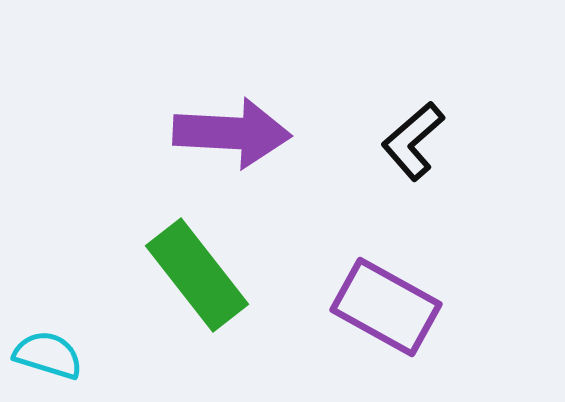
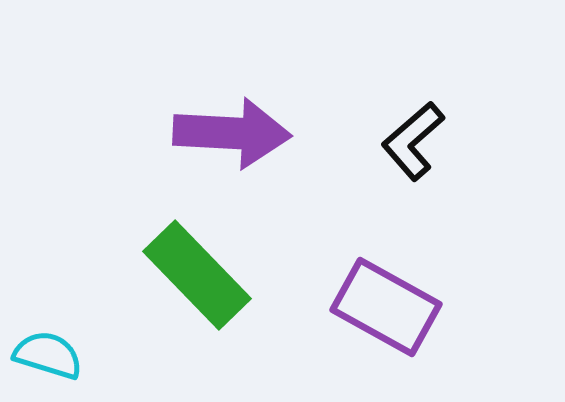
green rectangle: rotated 6 degrees counterclockwise
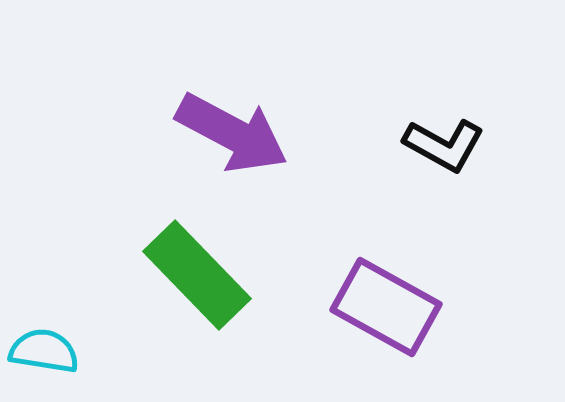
purple arrow: rotated 25 degrees clockwise
black L-shape: moved 31 px right, 4 px down; rotated 110 degrees counterclockwise
cyan semicircle: moved 4 px left, 4 px up; rotated 8 degrees counterclockwise
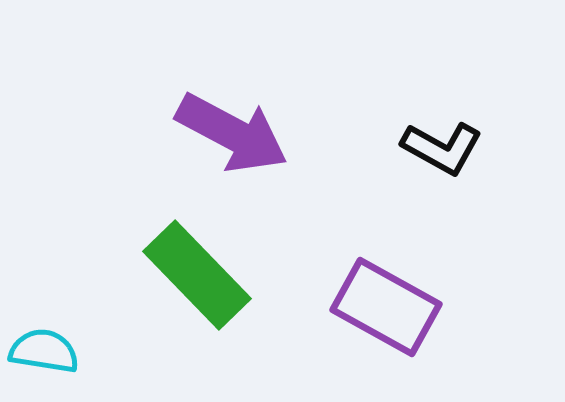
black L-shape: moved 2 px left, 3 px down
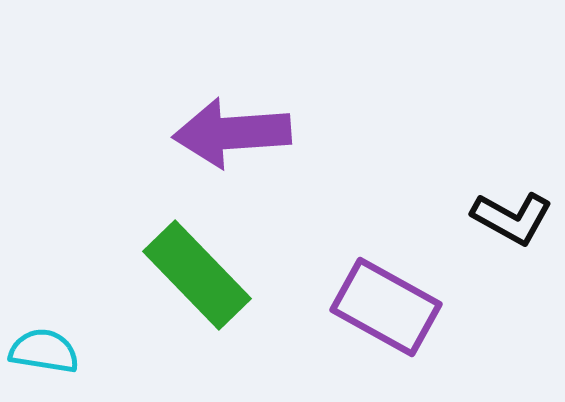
purple arrow: rotated 148 degrees clockwise
black L-shape: moved 70 px right, 70 px down
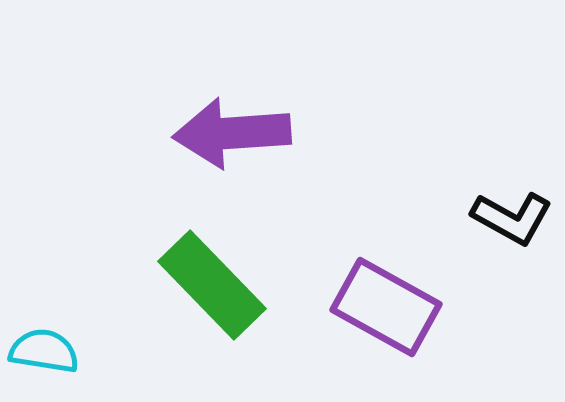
green rectangle: moved 15 px right, 10 px down
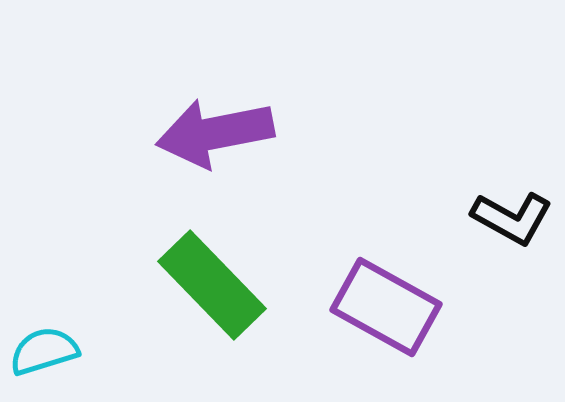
purple arrow: moved 17 px left; rotated 7 degrees counterclockwise
cyan semicircle: rotated 26 degrees counterclockwise
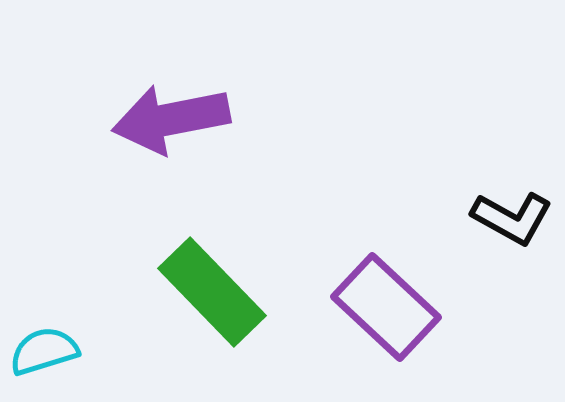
purple arrow: moved 44 px left, 14 px up
green rectangle: moved 7 px down
purple rectangle: rotated 14 degrees clockwise
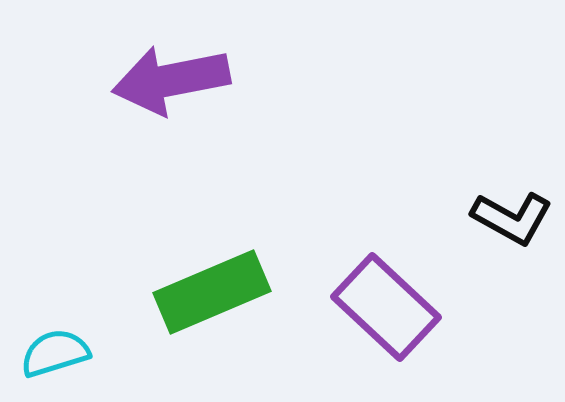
purple arrow: moved 39 px up
green rectangle: rotated 69 degrees counterclockwise
cyan semicircle: moved 11 px right, 2 px down
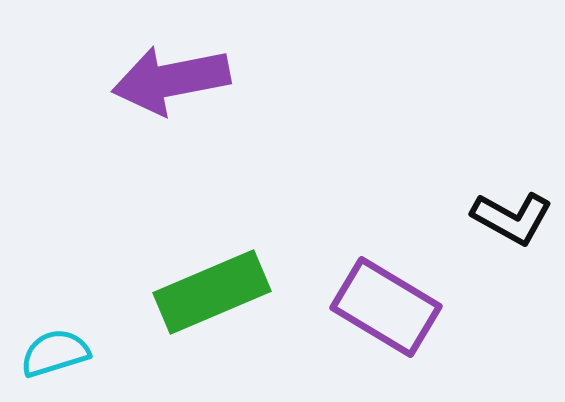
purple rectangle: rotated 12 degrees counterclockwise
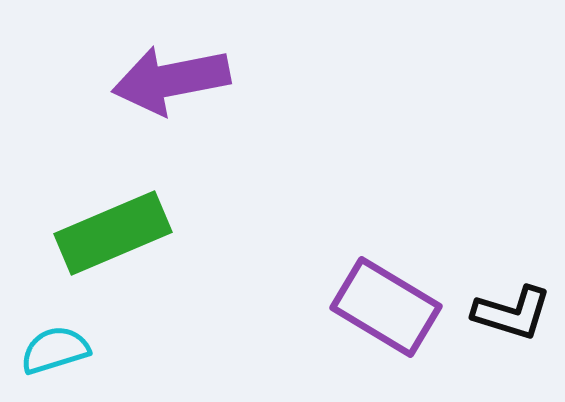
black L-shape: moved 95 px down; rotated 12 degrees counterclockwise
green rectangle: moved 99 px left, 59 px up
cyan semicircle: moved 3 px up
